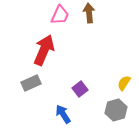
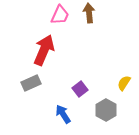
gray hexagon: moved 10 px left; rotated 15 degrees counterclockwise
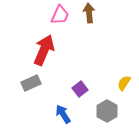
gray hexagon: moved 1 px right, 1 px down
